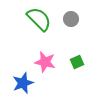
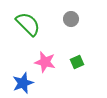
green semicircle: moved 11 px left, 5 px down
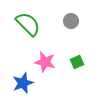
gray circle: moved 2 px down
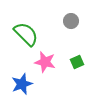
green semicircle: moved 2 px left, 10 px down
blue star: moved 1 px left, 1 px down
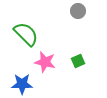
gray circle: moved 7 px right, 10 px up
green square: moved 1 px right, 1 px up
blue star: rotated 20 degrees clockwise
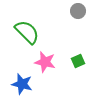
green semicircle: moved 1 px right, 2 px up
blue star: rotated 15 degrees clockwise
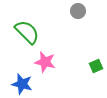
green square: moved 18 px right, 5 px down
